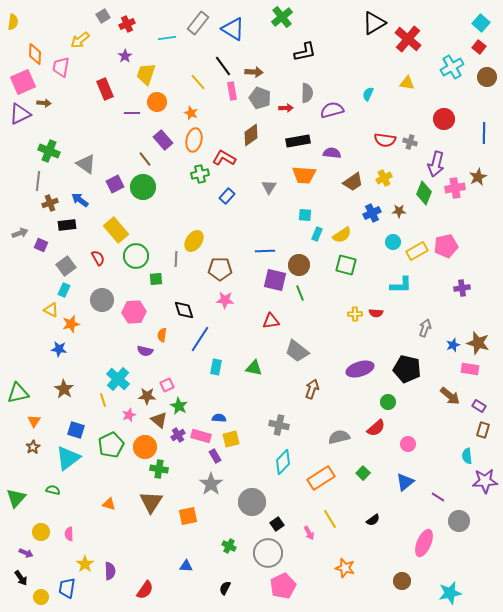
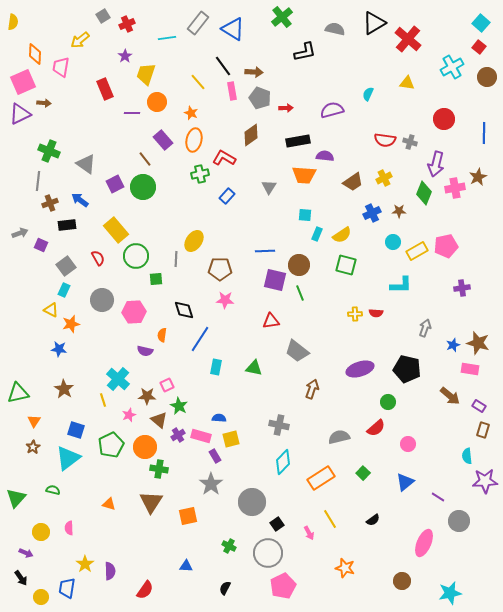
gray semicircle at (307, 93): moved 28 px right, 64 px up; rotated 78 degrees counterclockwise
purple semicircle at (332, 153): moved 7 px left, 3 px down
pink semicircle at (69, 534): moved 6 px up
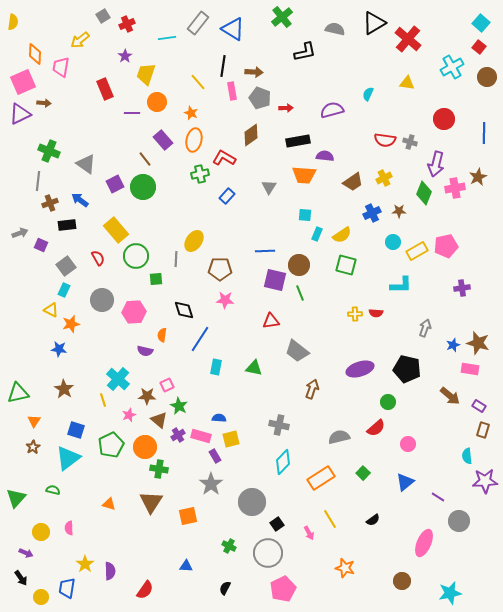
black line at (223, 66): rotated 45 degrees clockwise
pink pentagon at (283, 586): moved 3 px down
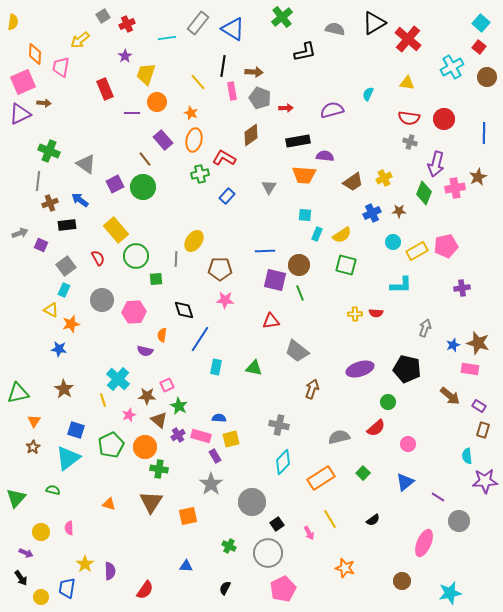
red semicircle at (385, 140): moved 24 px right, 22 px up
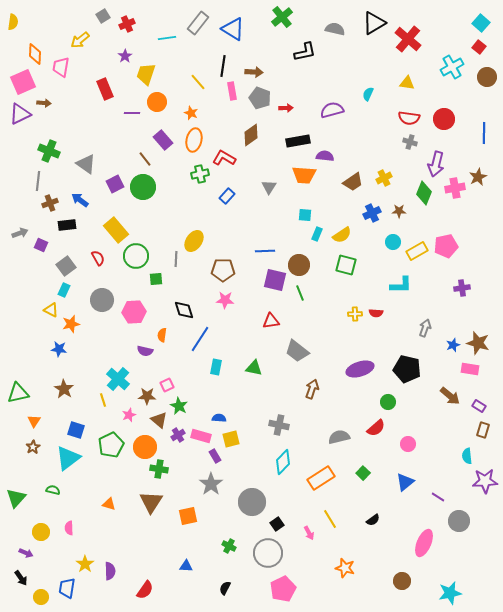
brown pentagon at (220, 269): moved 3 px right, 1 px down
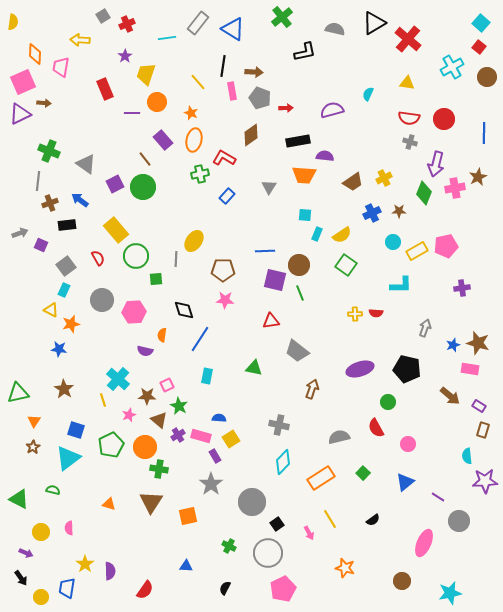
yellow arrow at (80, 40): rotated 42 degrees clockwise
green square at (346, 265): rotated 20 degrees clockwise
cyan rectangle at (216, 367): moved 9 px left, 9 px down
red semicircle at (376, 428): rotated 102 degrees clockwise
yellow square at (231, 439): rotated 18 degrees counterclockwise
green triangle at (16, 498): moved 3 px right, 1 px down; rotated 45 degrees counterclockwise
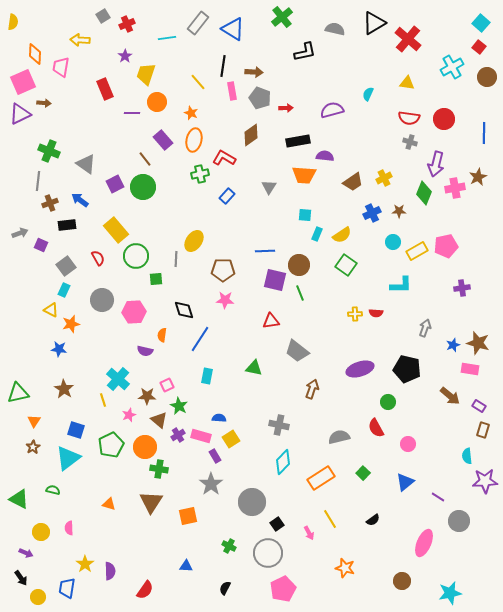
yellow circle at (41, 597): moved 3 px left
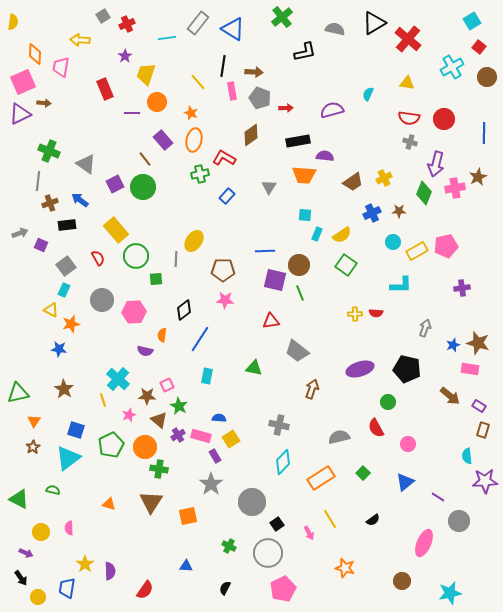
cyan square at (481, 23): moved 9 px left, 2 px up; rotated 18 degrees clockwise
black diamond at (184, 310): rotated 70 degrees clockwise
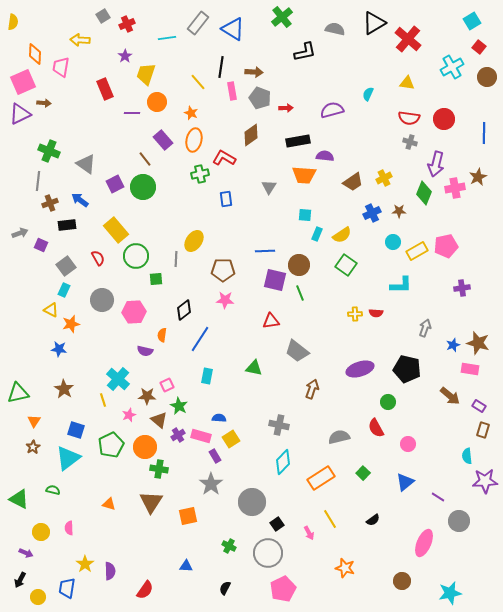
black line at (223, 66): moved 2 px left, 1 px down
blue rectangle at (227, 196): moved 1 px left, 3 px down; rotated 49 degrees counterclockwise
black arrow at (21, 578): moved 1 px left, 2 px down; rotated 63 degrees clockwise
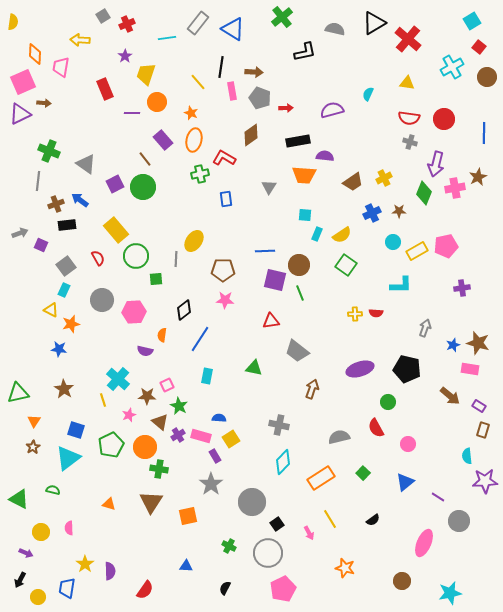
brown cross at (50, 203): moved 6 px right, 1 px down
brown triangle at (159, 420): moved 1 px right, 2 px down
